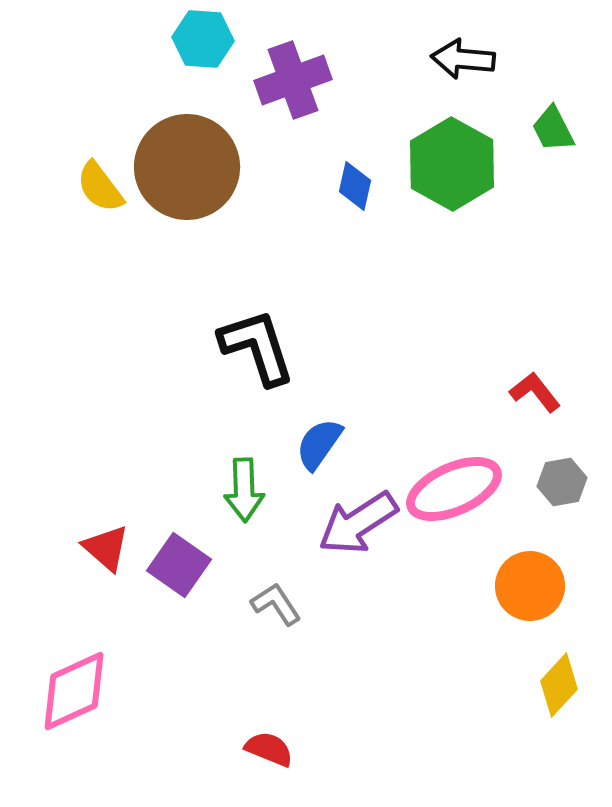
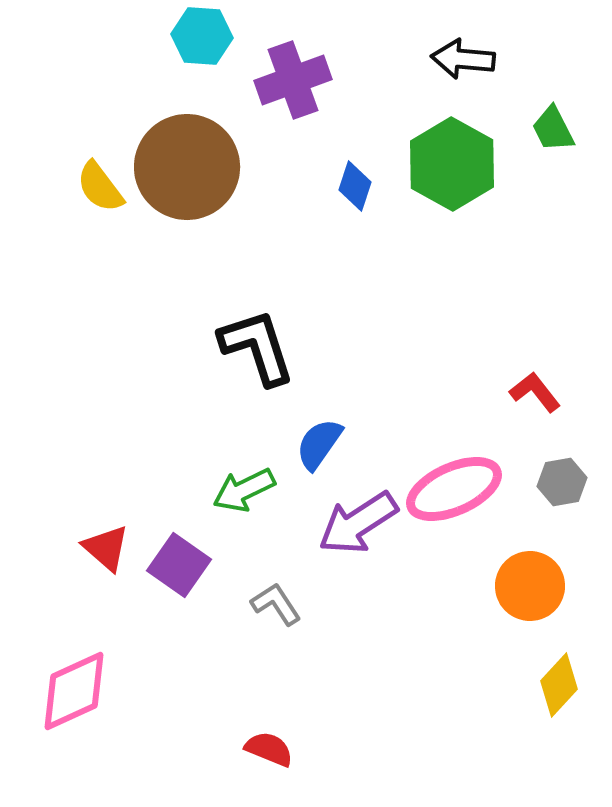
cyan hexagon: moved 1 px left, 3 px up
blue diamond: rotated 6 degrees clockwise
green arrow: rotated 66 degrees clockwise
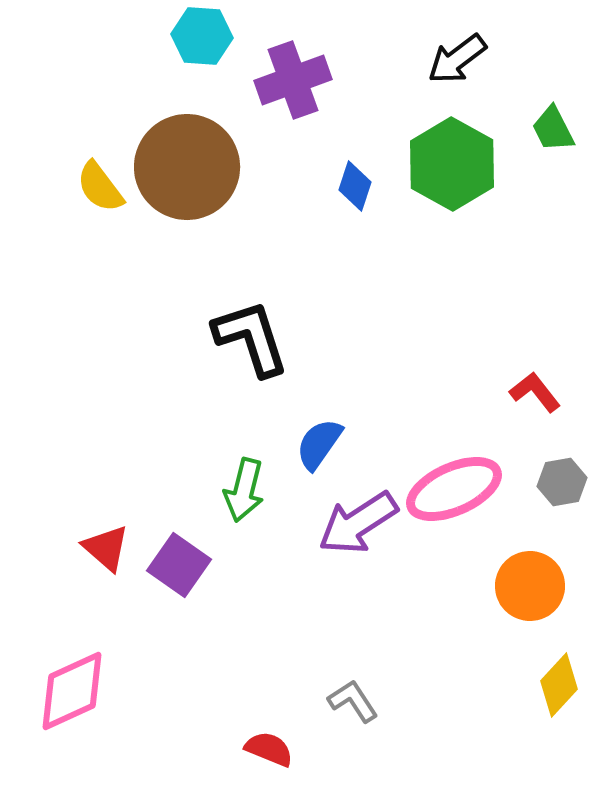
black arrow: moved 6 px left; rotated 42 degrees counterclockwise
black L-shape: moved 6 px left, 9 px up
green arrow: rotated 50 degrees counterclockwise
gray L-shape: moved 77 px right, 97 px down
pink diamond: moved 2 px left
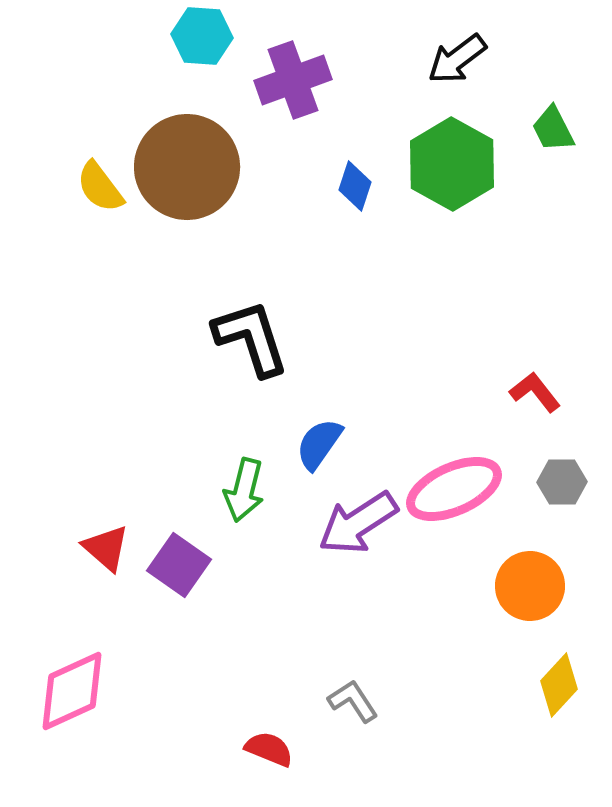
gray hexagon: rotated 9 degrees clockwise
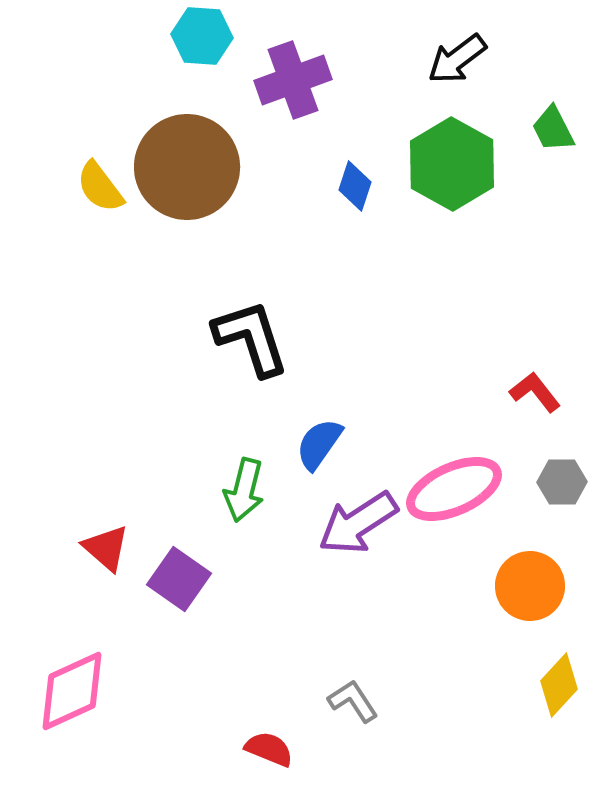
purple square: moved 14 px down
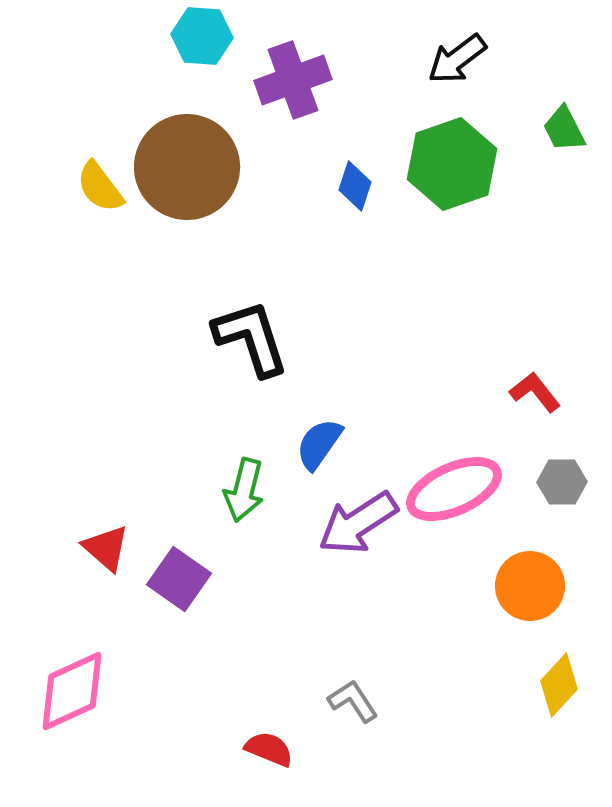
green trapezoid: moved 11 px right
green hexagon: rotated 12 degrees clockwise
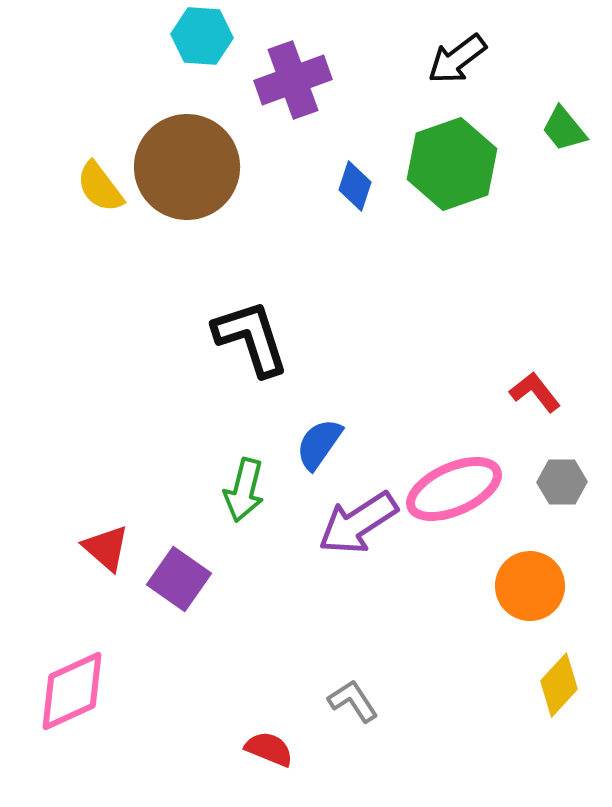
green trapezoid: rotated 12 degrees counterclockwise
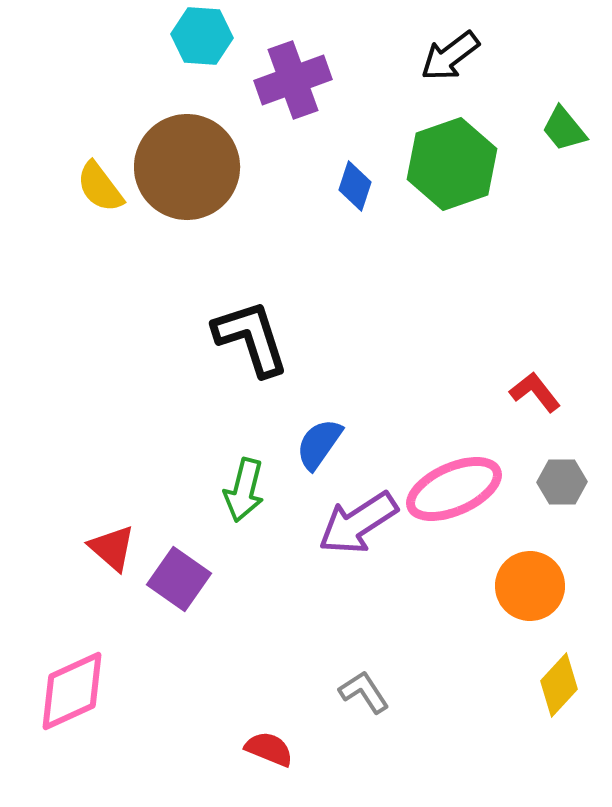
black arrow: moved 7 px left, 3 px up
red triangle: moved 6 px right
gray L-shape: moved 11 px right, 9 px up
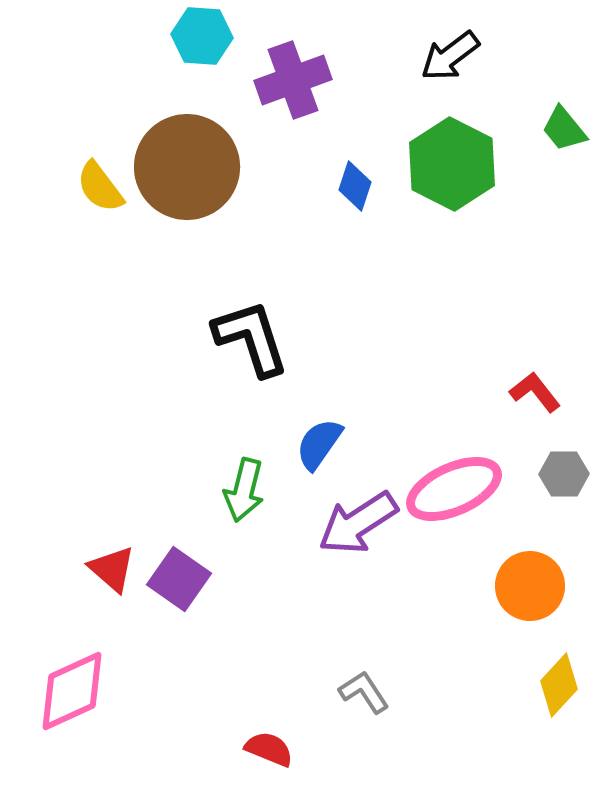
green hexagon: rotated 14 degrees counterclockwise
gray hexagon: moved 2 px right, 8 px up
red triangle: moved 21 px down
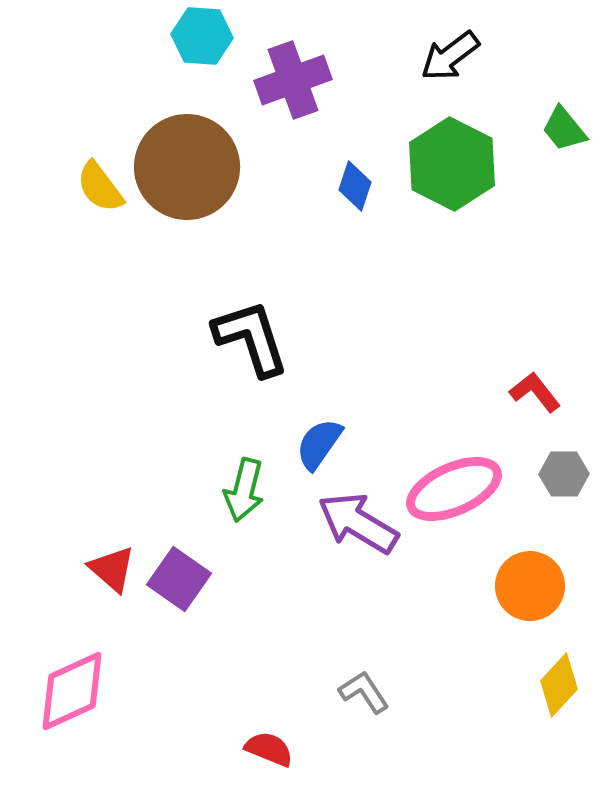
purple arrow: rotated 64 degrees clockwise
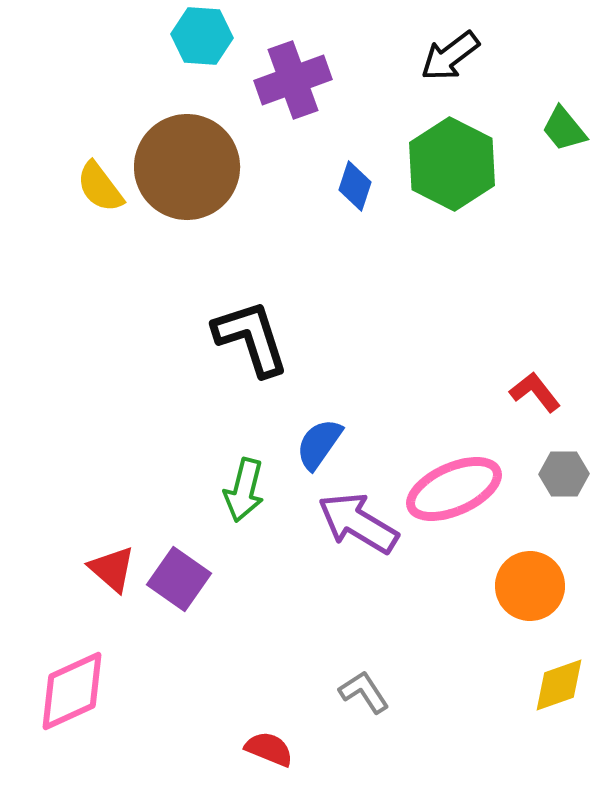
yellow diamond: rotated 28 degrees clockwise
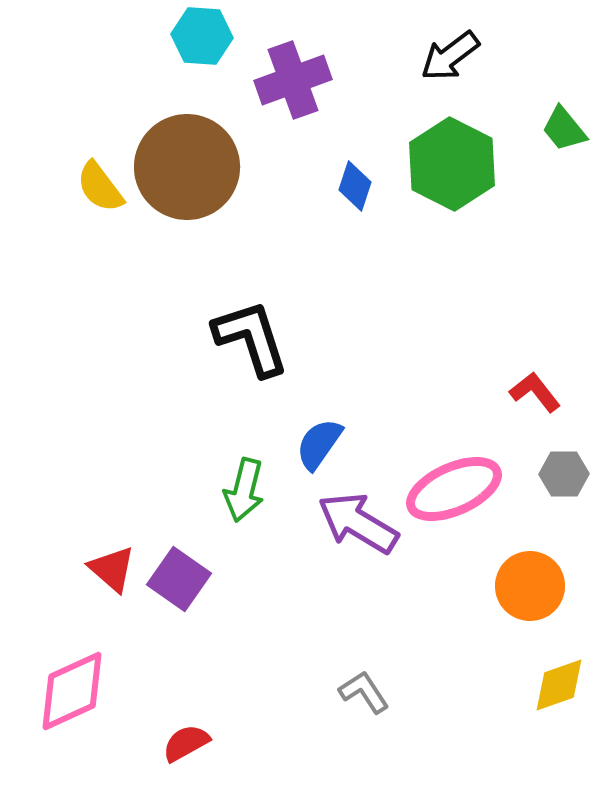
red semicircle: moved 83 px left, 6 px up; rotated 51 degrees counterclockwise
